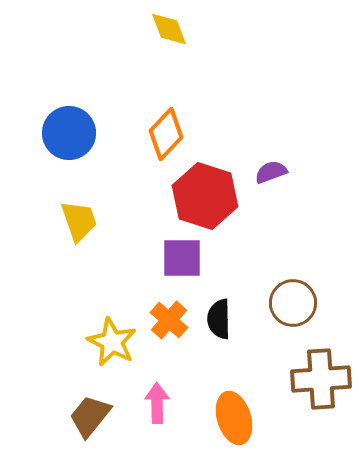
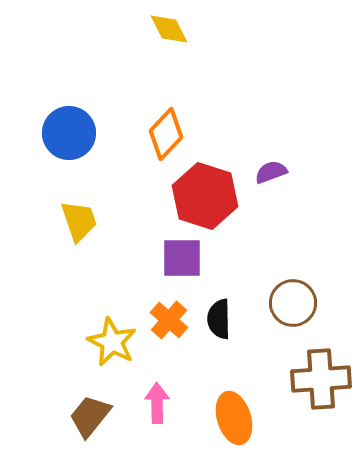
yellow diamond: rotated 6 degrees counterclockwise
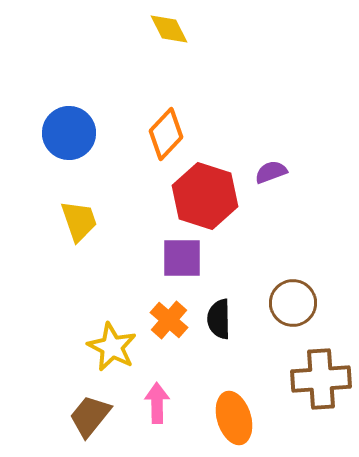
yellow star: moved 5 px down
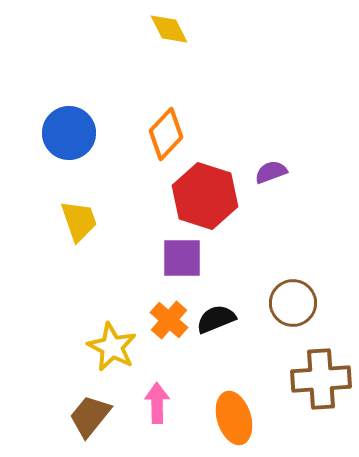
black semicircle: moved 3 px left; rotated 69 degrees clockwise
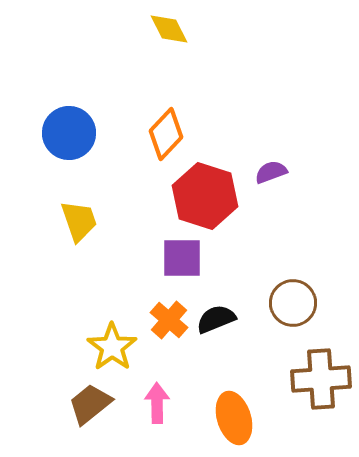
yellow star: rotated 9 degrees clockwise
brown trapezoid: moved 12 px up; rotated 12 degrees clockwise
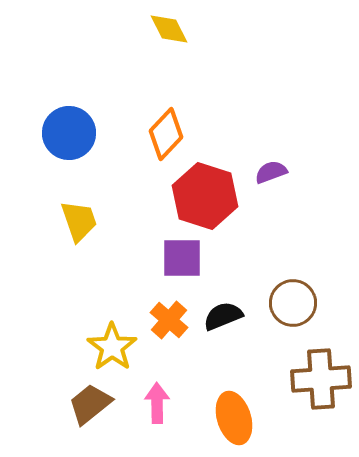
black semicircle: moved 7 px right, 3 px up
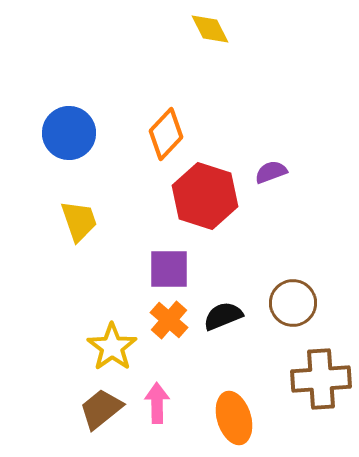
yellow diamond: moved 41 px right
purple square: moved 13 px left, 11 px down
brown trapezoid: moved 11 px right, 5 px down
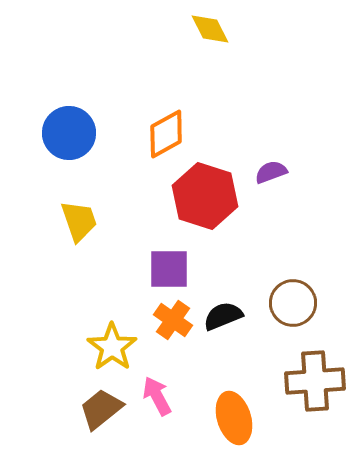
orange diamond: rotated 18 degrees clockwise
orange cross: moved 4 px right; rotated 6 degrees counterclockwise
brown cross: moved 6 px left, 2 px down
pink arrow: moved 7 px up; rotated 27 degrees counterclockwise
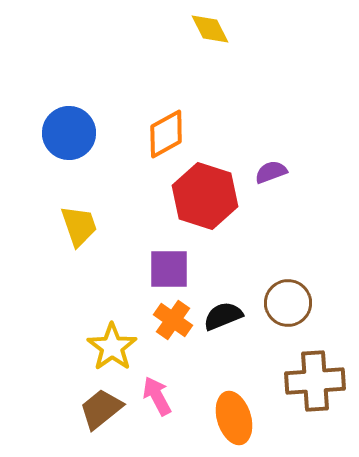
yellow trapezoid: moved 5 px down
brown circle: moved 5 px left
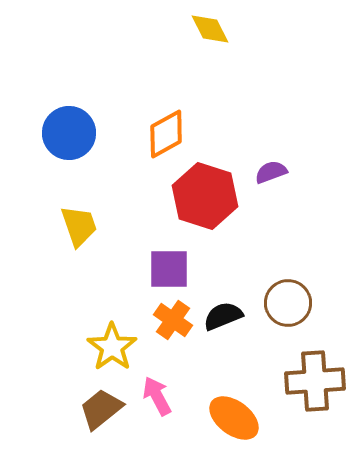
orange ellipse: rotated 36 degrees counterclockwise
